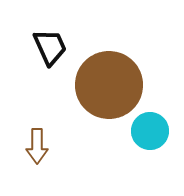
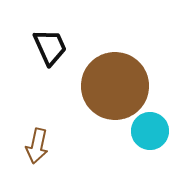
brown circle: moved 6 px right, 1 px down
brown arrow: rotated 12 degrees clockwise
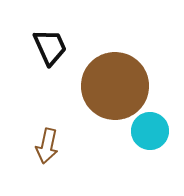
brown arrow: moved 10 px right
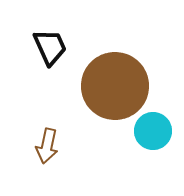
cyan circle: moved 3 px right
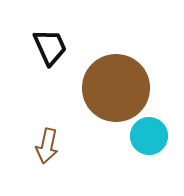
brown circle: moved 1 px right, 2 px down
cyan circle: moved 4 px left, 5 px down
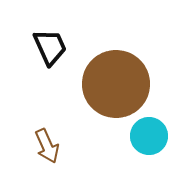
brown circle: moved 4 px up
brown arrow: rotated 36 degrees counterclockwise
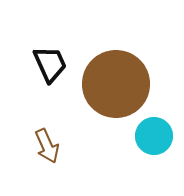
black trapezoid: moved 17 px down
cyan circle: moved 5 px right
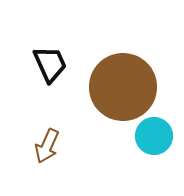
brown circle: moved 7 px right, 3 px down
brown arrow: rotated 48 degrees clockwise
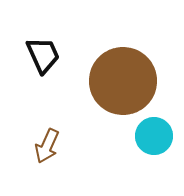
black trapezoid: moved 7 px left, 9 px up
brown circle: moved 6 px up
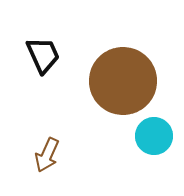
brown arrow: moved 9 px down
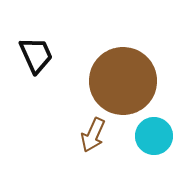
black trapezoid: moved 7 px left
brown arrow: moved 46 px right, 20 px up
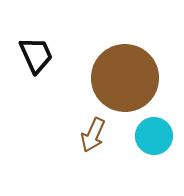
brown circle: moved 2 px right, 3 px up
